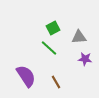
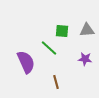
green square: moved 9 px right, 3 px down; rotated 32 degrees clockwise
gray triangle: moved 8 px right, 7 px up
purple semicircle: moved 14 px up; rotated 10 degrees clockwise
brown line: rotated 16 degrees clockwise
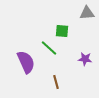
gray triangle: moved 17 px up
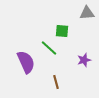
purple star: moved 1 px left, 1 px down; rotated 24 degrees counterclockwise
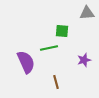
green line: rotated 54 degrees counterclockwise
